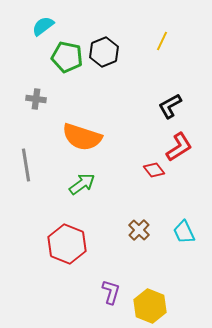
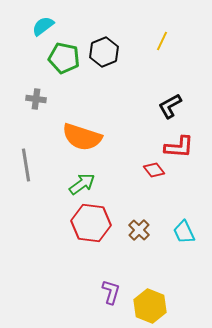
green pentagon: moved 3 px left, 1 px down
red L-shape: rotated 36 degrees clockwise
red hexagon: moved 24 px right, 21 px up; rotated 15 degrees counterclockwise
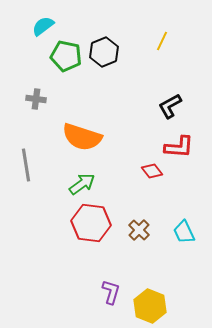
green pentagon: moved 2 px right, 2 px up
red diamond: moved 2 px left, 1 px down
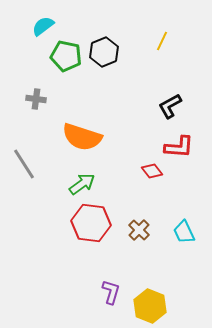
gray line: moved 2 px left, 1 px up; rotated 24 degrees counterclockwise
